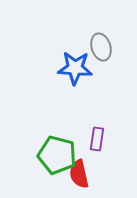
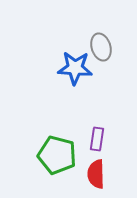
red semicircle: moved 17 px right; rotated 12 degrees clockwise
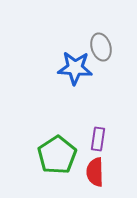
purple rectangle: moved 1 px right
green pentagon: rotated 24 degrees clockwise
red semicircle: moved 1 px left, 2 px up
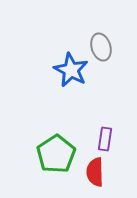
blue star: moved 4 px left, 2 px down; rotated 24 degrees clockwise
purple rectangle: moved 7 px right
green pentagon: moved 1 px left, 1 px up
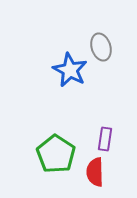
blue star: moved 1 px left
green pentagon: rotated 6 degrees counterclockwise
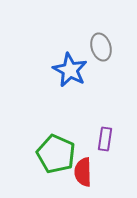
green pentagon: rotated 9 degrees counterclockwise
red semicircle: moved 12 px left
